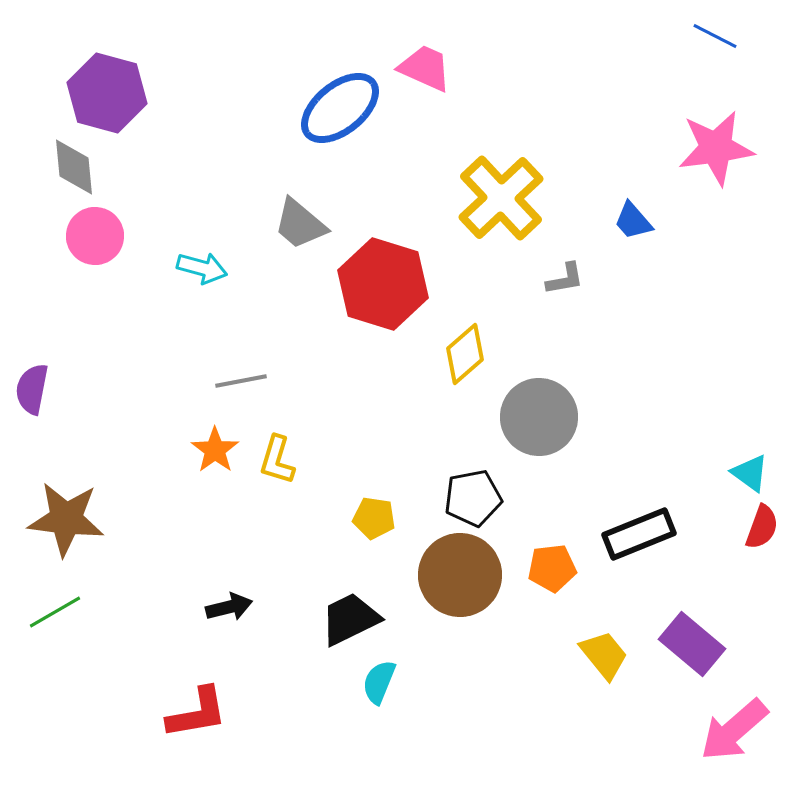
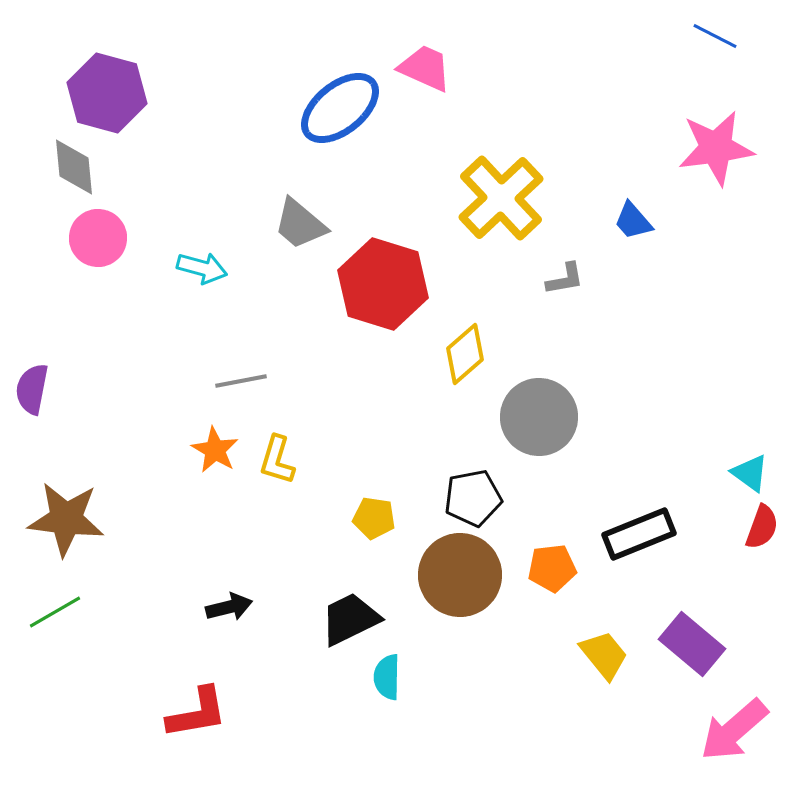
pink circle: moved 3 px right, 2 px down
orange star: rotated 6 degrees counterclockwise
cyan semicircle: moved 8 px right, 5 px up; rotated 21 degrees counterclockwise
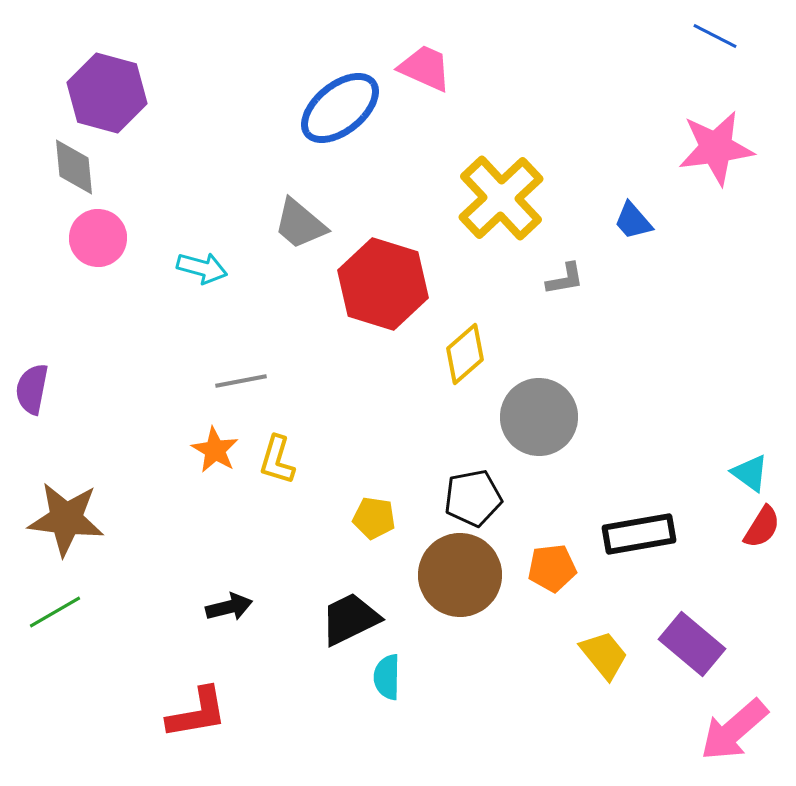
red semicircle: rotated 12 degrees clockwise
black rectangle: rotated 12 degrees clockwise
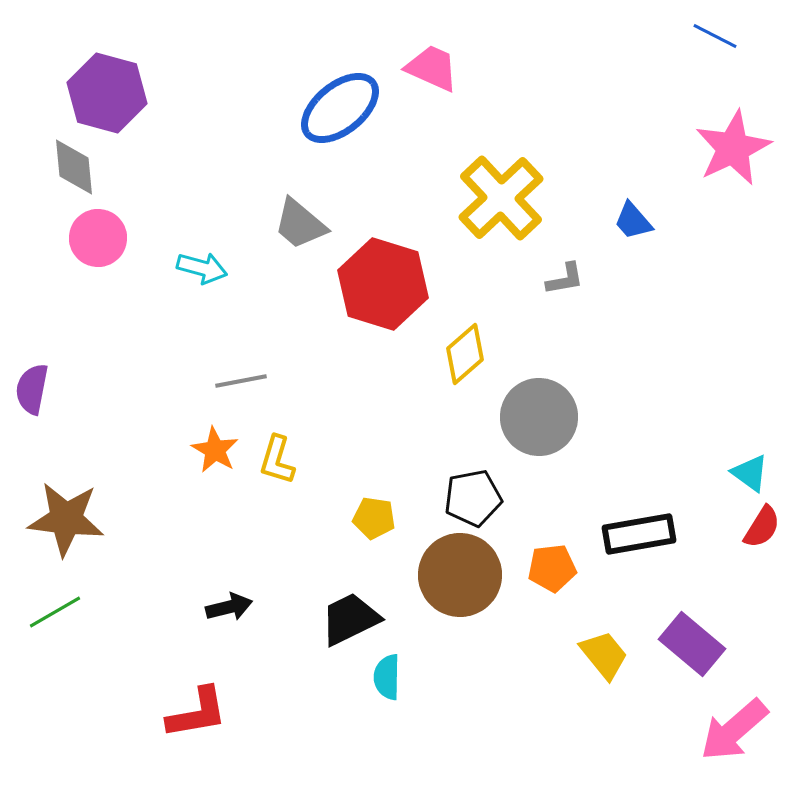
pink trapezoid: moved 7 px right
pink star: moved 17 px right; rotated 18 degrees counterclockwise
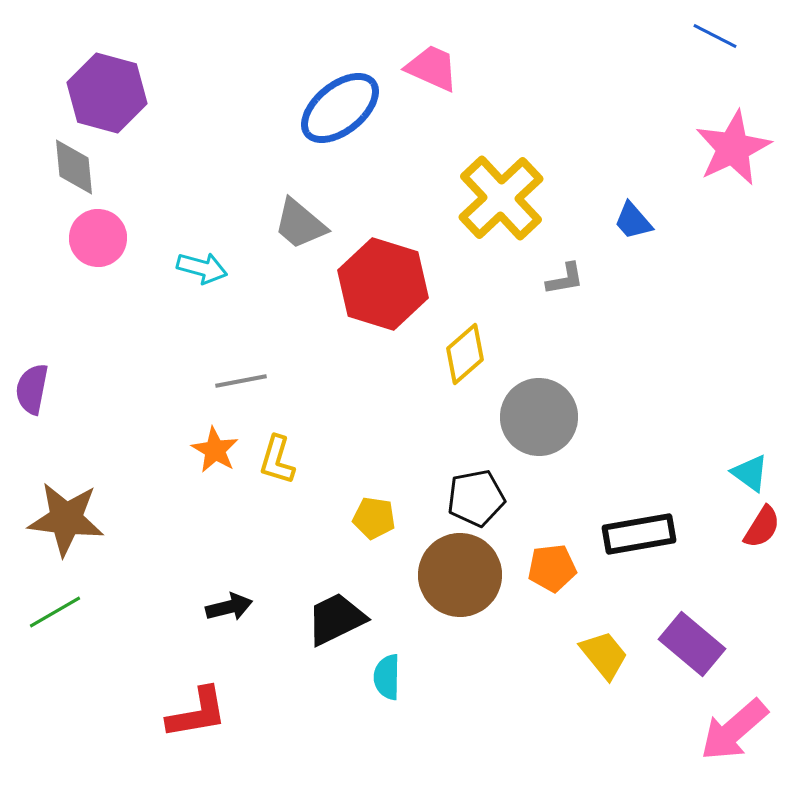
black pentagon: moved 3 px right
black trapezoid: moved 14 px left
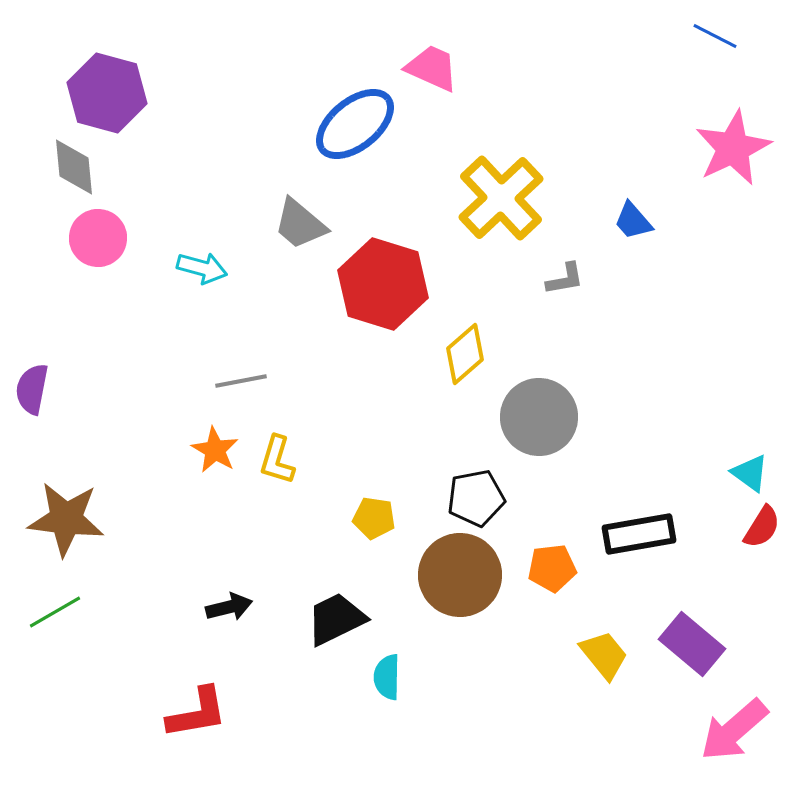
blue ellipse: moved 15 px right, 16 px down
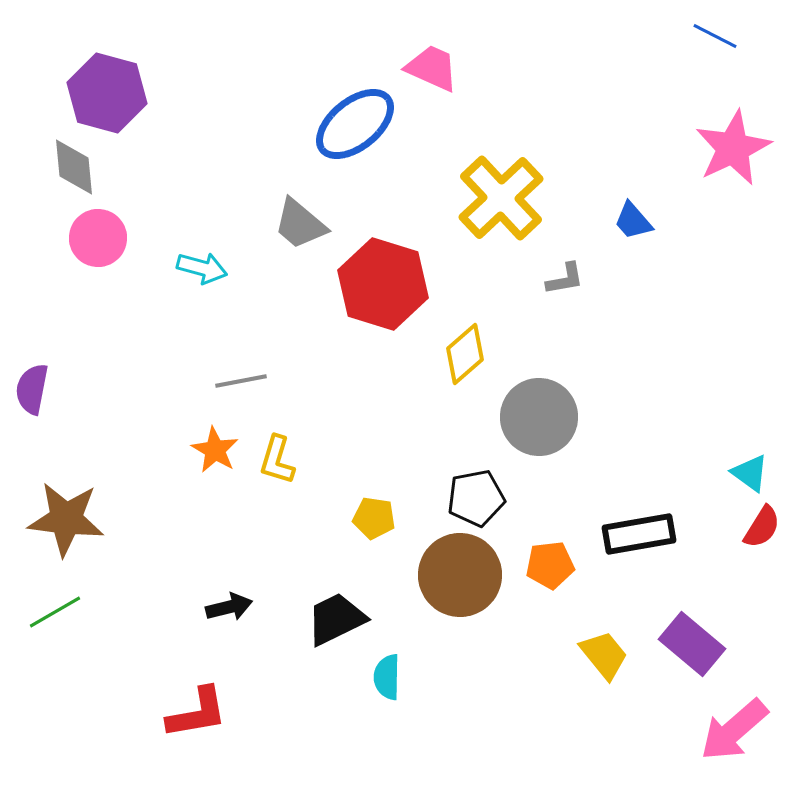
orange pentagon: moved 2 px left, 3 px up
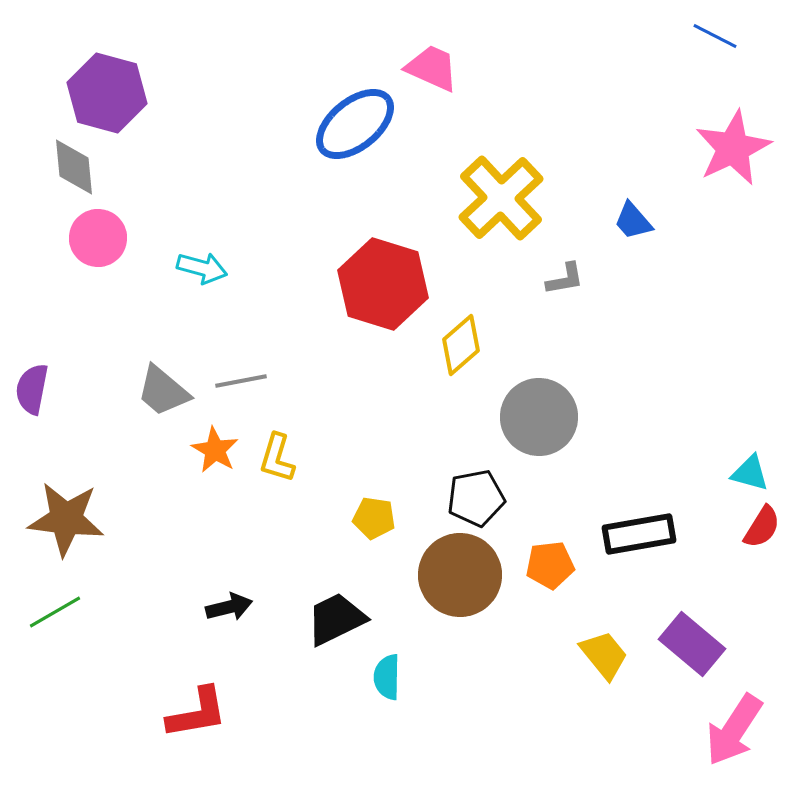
gray trapezoid: moved 137 px left, 167 px down
yellow diamond: moved 4 px left, 9 px up
yellow L-shape: moved 2 px up
cyan triangle: rotated 21 degrees counterclockwise
pink arrow: rotated 16 degrees counterclockwise
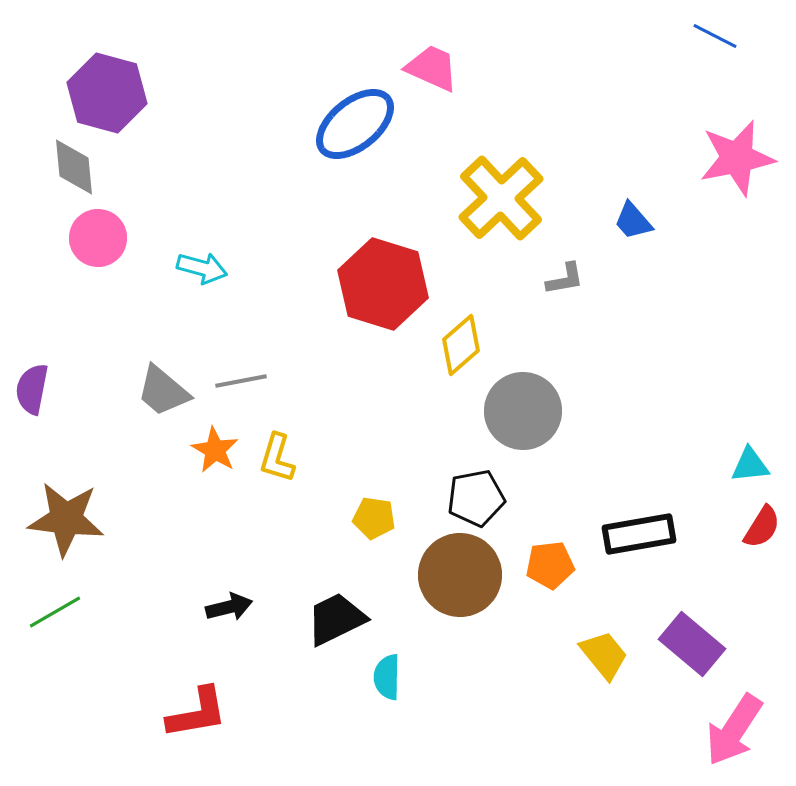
pink star: moved 4 px right, 10 px down; rotated 14 degrees clockwise
gray circle: moved 16 px left, 6 px up
cyan triangle: moved 8 px up; rotated 21 degrees counterclockwise
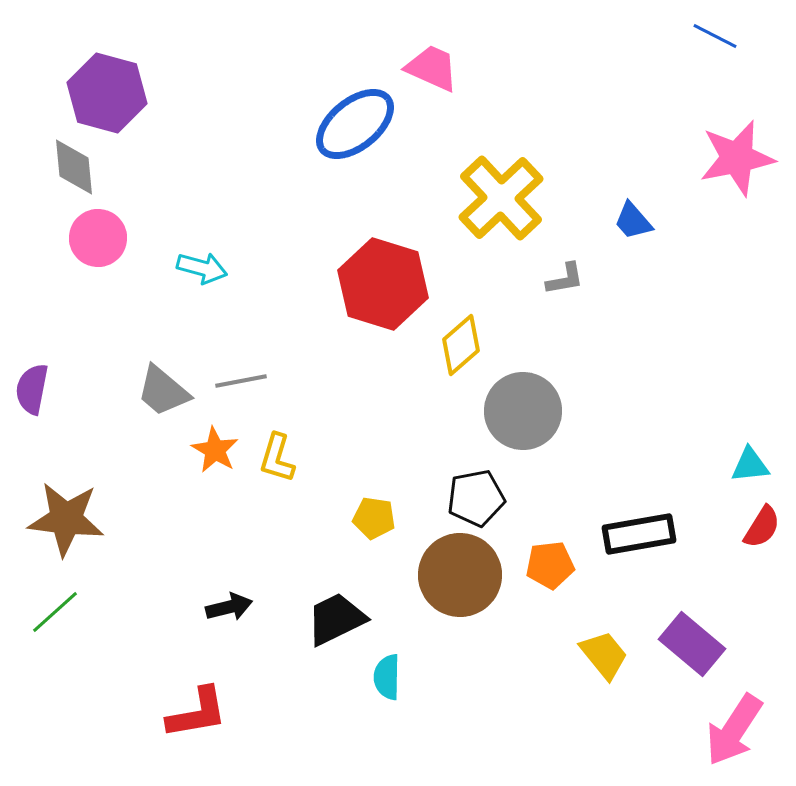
green line: rotated 12 degrees counterclockwise
